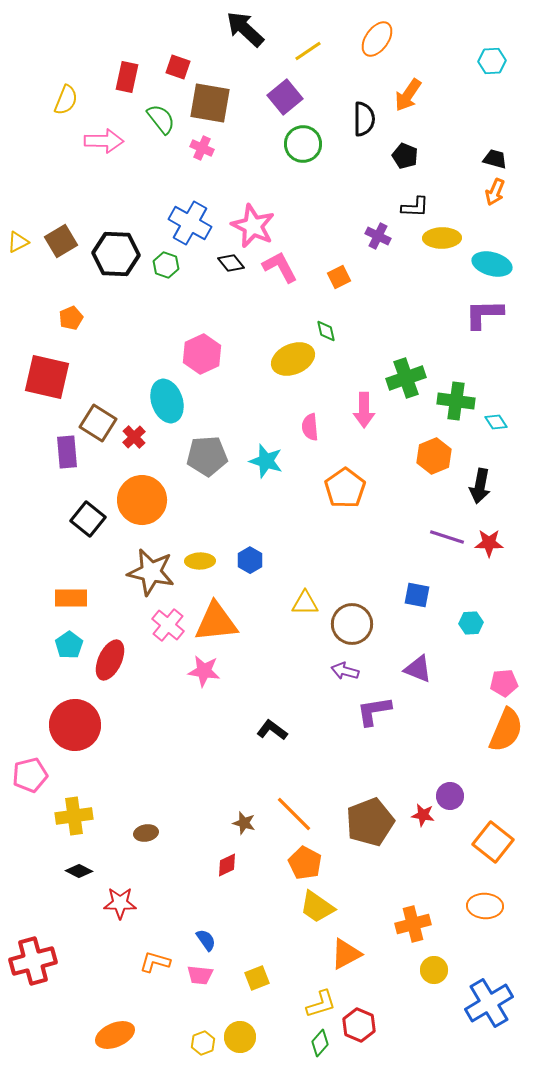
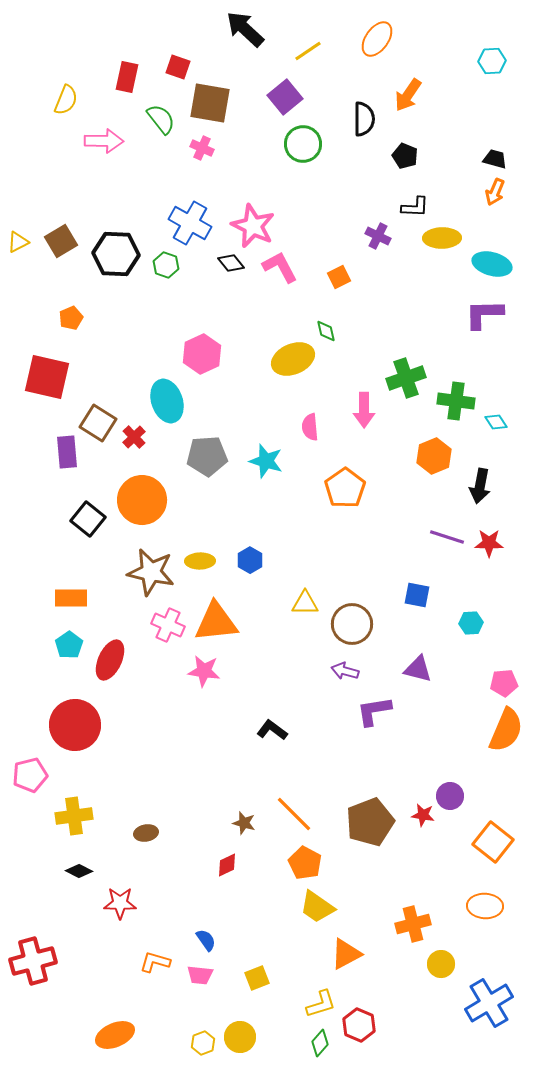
pink cross at (168, 625): rotated 16 degrees counterclockwise
purple triangle at (418, 669): rotated 8 degrees counterclockwise
yellow circle at (434, 970): moved 7 px right, 6 px up
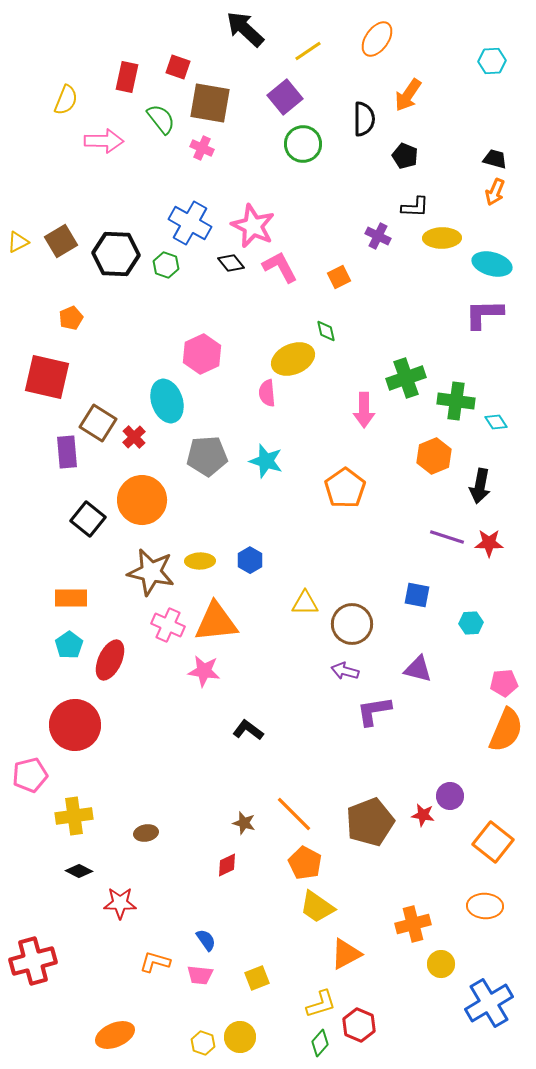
pink semicircle at (310, 427): moved 43 px left, 34 px up
black L-shape at (272, 730): moved 24 px left
yellow hexagon at (203, 1043): rotated 20 degrees counterclockwise
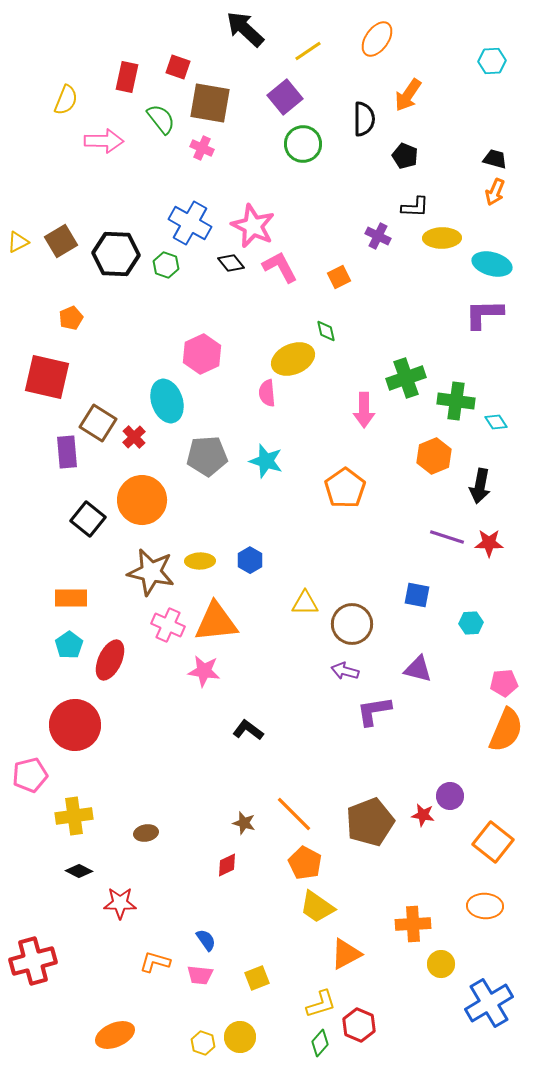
orange cross at (413, 924): rotated 12 degrees clockwise
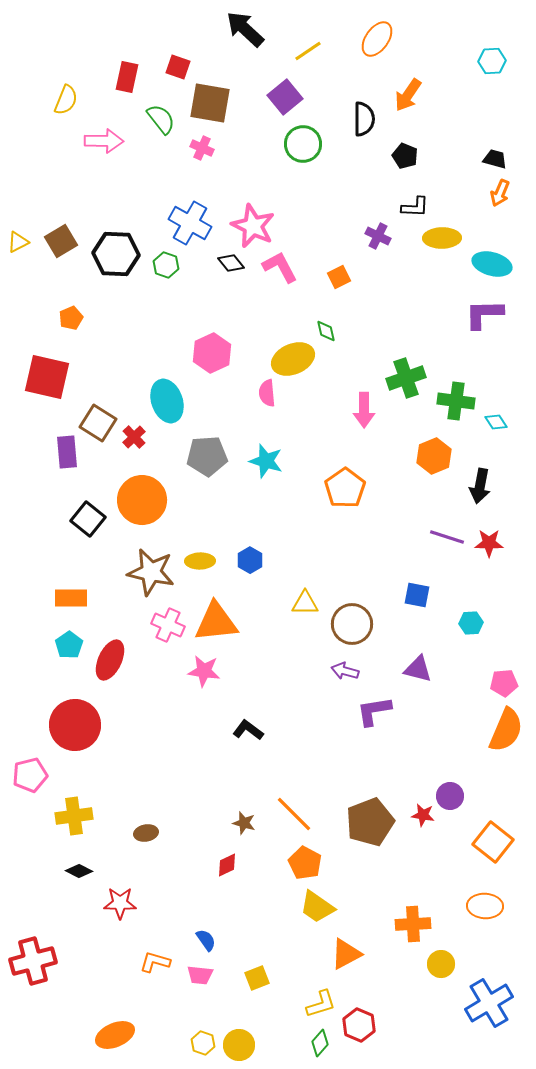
orange arrow at (495, 192): moved 5 px right, 1 px down
pink hexagon at (202, 354): moved 10 px right, 1 px up
yellow circle at (240, 1037): moved 1 px left, 8 px down
